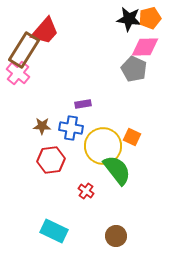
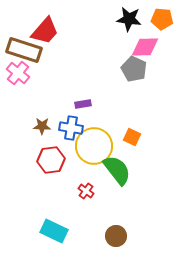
orange pentagon: moved 12 px right, 1 px down; rotated 20 degrees clockwise
brown rectangle: rotated 76 degrees clockwise
yellow circle: moved 9 px left
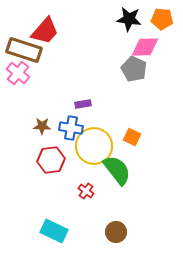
brown circle: moved 4 px up
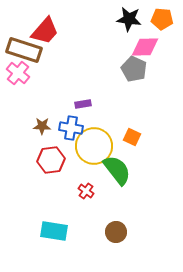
cyan rectangle: rotated 16 degrees counterclockwise
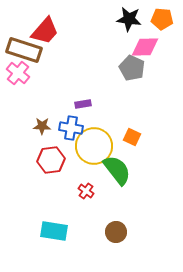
gray pentagon: moved 2 px left, 1 px up
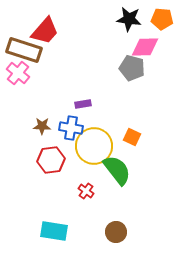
gray pentagon: rotated 10 degrees counterclockwise
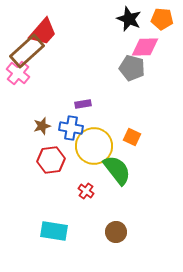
black star: rotated 15 degrees clockwise
red trapezoid: moved 2 px left, 1 px down
brown rectangle: moved 3 px right, 1 px down; rotated 60 degrees counterclockwise
brown star: rotated 18 degrees counterclockwise
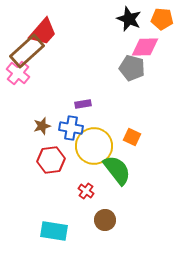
brown circle: moved 11 px left, 12 px up
